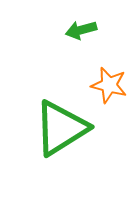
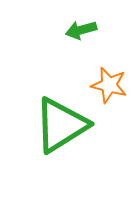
green triangle: moved 3 px up
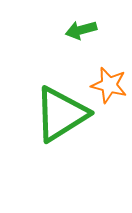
green triangle: moved 11 px up
